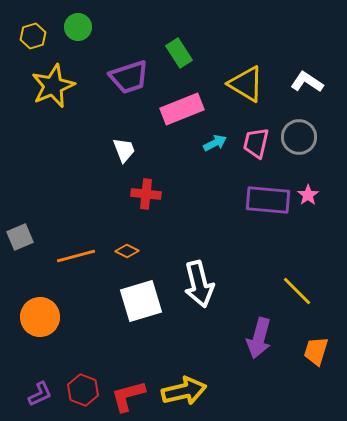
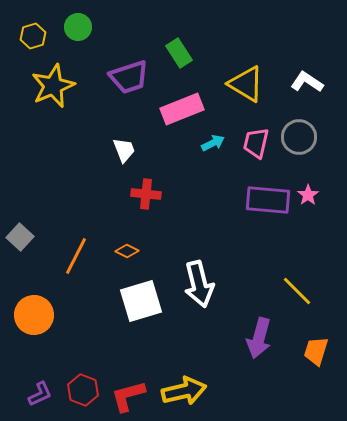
cyan arrow: moved 2 px left
gray square: rotated 24 degrees counterclockwise
orange line: rotated 48 degrees counterclockwise
orange circle: moved 6 px left, 2 px up
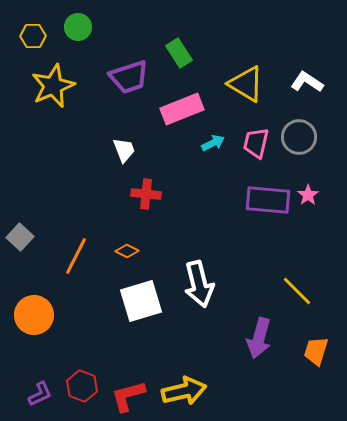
yellow hexagon: rotated 15 degrees clockwise
red hexagon: moved 1 px left, 4 px up
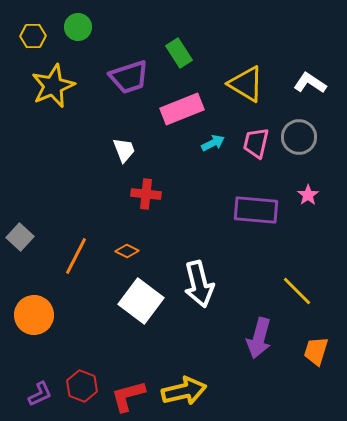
white L-shape: moved 3 px right, 1 px down
purple rectangle: moved 12 px left, 10 px down
white square: rotated 36 degrees counterclockwise
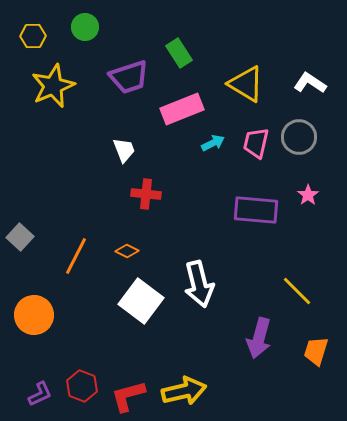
green circle: moved 7 px right
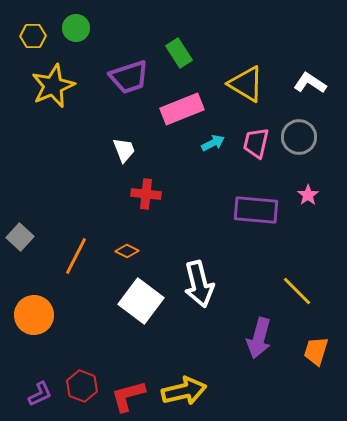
green circle: moved 9 px left, 1 px down
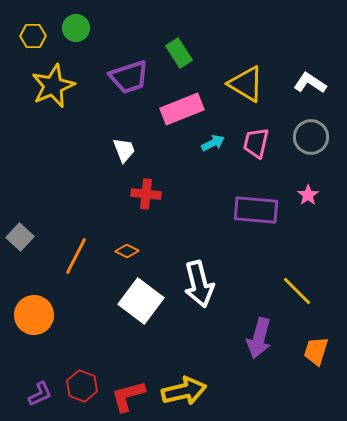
gray circle: moved 12 px right
